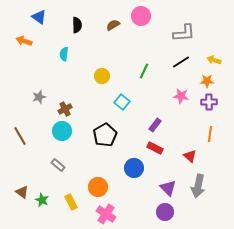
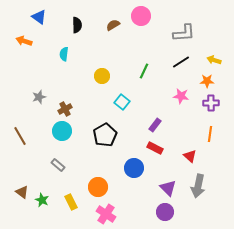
purple cross: moved 2 px right, 1 px down
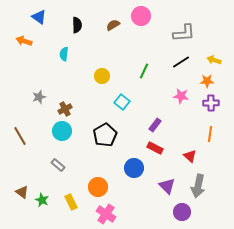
purple triangle: moved 1 px left, 2 px up
purple circle: moved 17 px right
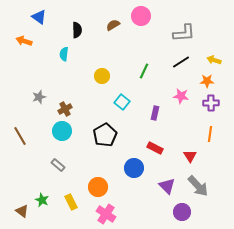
black semicircle: moved 5 px down
purple rectangle: moved 12 px up; rotated 24 degrees counterclockwise
red triangle: rotated 16 degrees clockwise
gray arrow: rotated 55 degrees counterclockwise
brown triangle: moved 19 px down
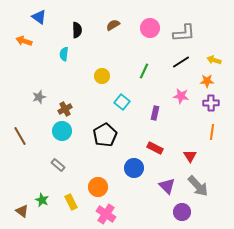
pink circle: moved 9 px right, 12 px down
orange line: moved 2 px right, 2 px up
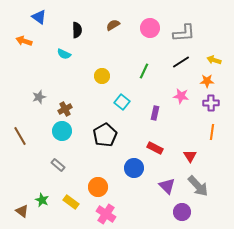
cyan semicircle: rotated 72 degrees counterclockwise
yellow rectangle: rotated 28 degrees counterclockwise
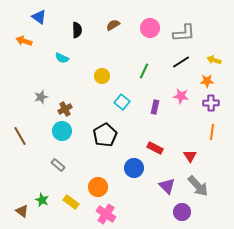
cyan semicircle: moved 2 px left, 4 px down
gray star: moved 2 px right
purple rectangle: moved 6 px up
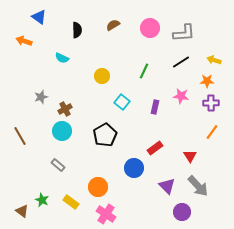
orange line: rotated 28 degrees clockwise
red rectangle: rotated 63 degrees counterclockwise
